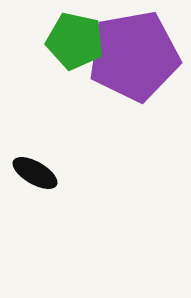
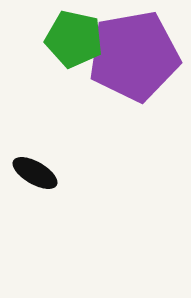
green pentagon: moved 1 px left, 2 px up
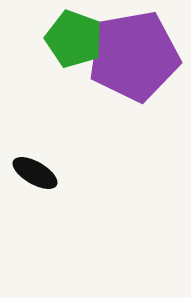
green pentagon: rotated 8 degrees clockwise
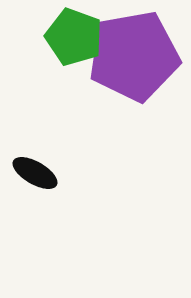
green pentagon: moved 2 px up
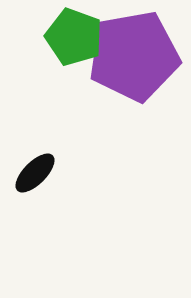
black ellipse: rotated 75 degrees counterclockwise
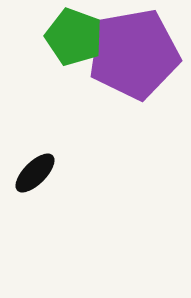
purple pentagon: moved 2 px up
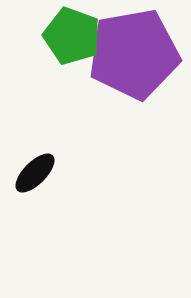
green pentagon: moved 2 px left, 1 px up
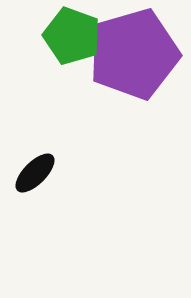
purple pentagon: rotated 6 degrees counterclockwise
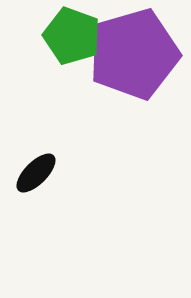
black ellipse: moved 1 px right
